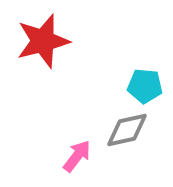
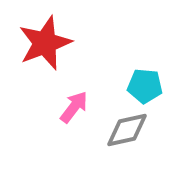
red star: moved 2 px right, 2 px down; rotated 6 degrees counterclockwise
pink arrow: moved 3 px left, 49 px up
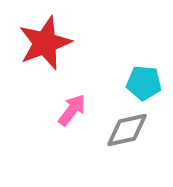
cyan pentagon: moved 1 px left, 3 px up
pink arrow: moved 2 px left, 3 px down
